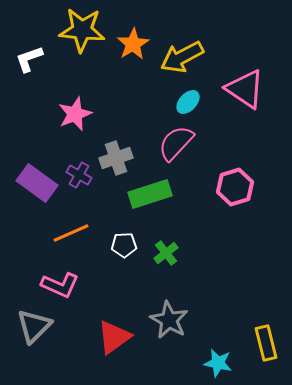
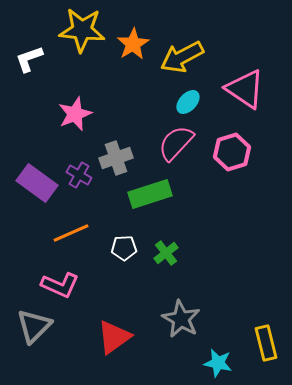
pink hexagon: moved 3 px left, 35 px up
white pentagon: moved 3 px down
gray star: moved 12 px right, 1 px up
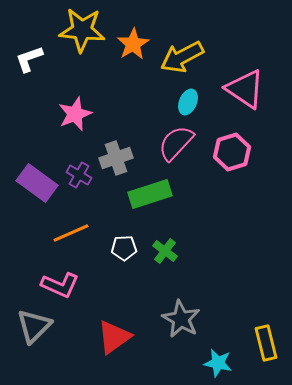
cyan ellipse: rotated 20 degrees counterclockwise
green cross: moved 1 px left, 2 px up; rotated 15 degrees counterclockwise
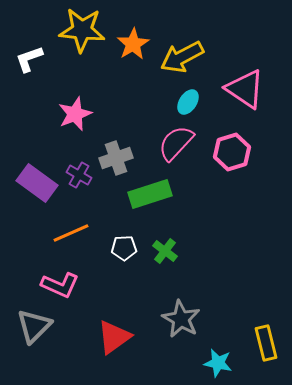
cyan ellipse: rotated 10 degrees clockwise
